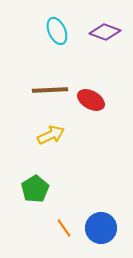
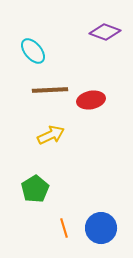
cyan ellipse: moved 24 px left, 20 px down; rotated 16 degrees counterclockwise
red ellipse: rotated 40 degrees counterclockwise
orange line: rotated 18 degrees clockwise
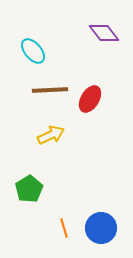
purple diamond: moved 1 px left, 1 px down; rotated 32 degrees clockwise
red ellipse: moved 1 px left, 1 px up; rotated 48 degrees counterclockwise
green pentagon: moved 6 px left
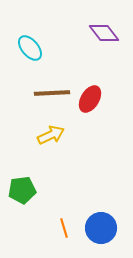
cyan ellipse: moved 3 px left, 3 px up
brown line: moved 2 px right, 3 px down
green pentagon: moved 7 px left, 1 px down; rotated 24 degrees clockwise
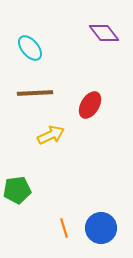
brown line: moved 17 px left
red ellipse: moved 6 px down
green pentagon: moved 5 px left
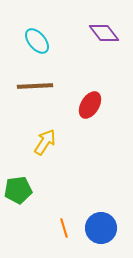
cyan ellipse: moved 7 px right, 7 px up
brown line: moved 7 px up
yellow arrow: moved 6 px left, 7 px down; rotated 32 degrees counterclockwise
green pentagon: moved 1 px right
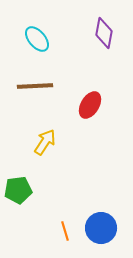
purple diamond: rotated 48 degrees clockwise
cyan ellipse: moved 2 px up
orange line: moved 1 px right, 3 px down
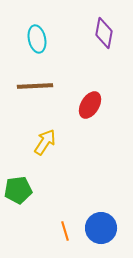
cyan ellipse: rotated 28 degrees clockwise
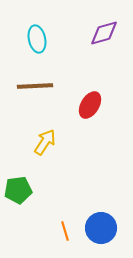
purple diamond: rotated 64 degrees clockwise
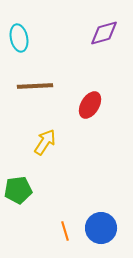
cyan ellipse: moved 18 px left, 1 px up
